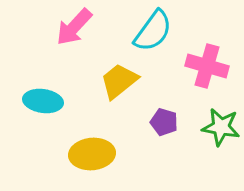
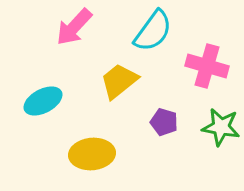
cyan ellipse: rotated 36 degrees counterclockwise
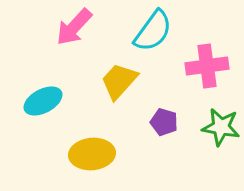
pink cross: rotated 24 degrees counterclockwise
yellow trapezoid: rotated 9 degrees counterclockwise
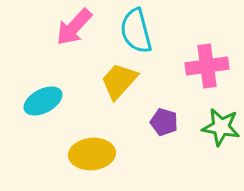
cyan semicircle: moved 17 px left; rotated 129 degrees clockwise
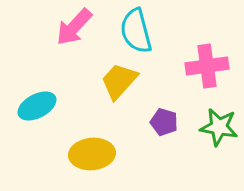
cyan ellipse: moved 6 px left, 5 px down
green star: moved 2 px left
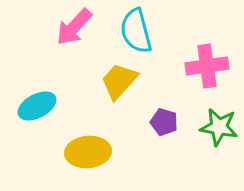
yellow ellipse: moved 4 px left, 2 px up
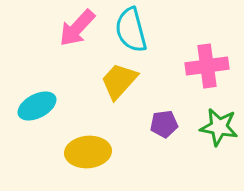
pink arrow: moved 3 px right, 1 px down
cyan semicircle: moved 5 px left, 1 px up
purple pentagon: moved 2 px down; rotated 24 degrees counterclockwise
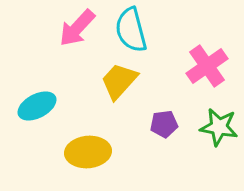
pink cross: rotated 27 degrees counterclockwise
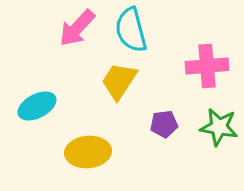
pink cross: rotated 30 degrees clockwise
yellow trapezoid: rotated 9 degrees counterclockwise
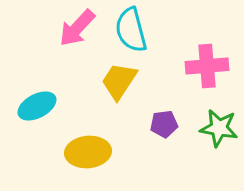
green star: moved 1 px down
